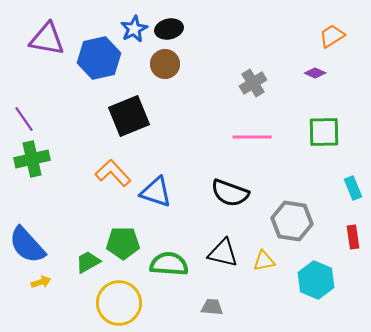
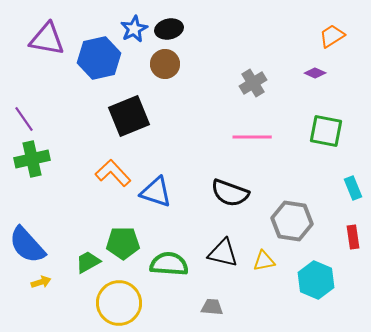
green square: moved 2 px right, 1 px up; rotated 12 degrees clockwise
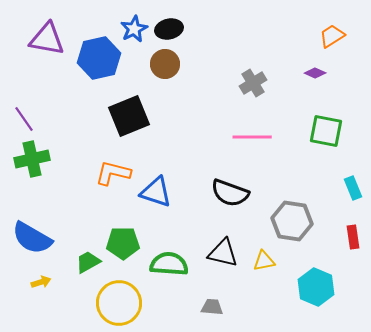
orange L-shape: rotated 33 degrees counterclockwise
blue semicircle: moved 5 px right, 7 px up; rotated 18 degrees counterclockwise
cyan hexagon: moved 7 px down
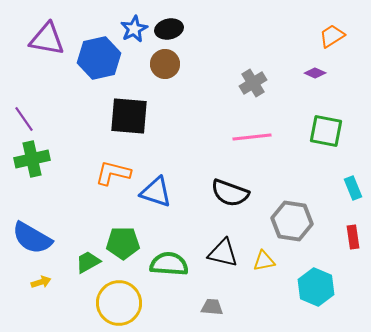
black square: rotated 27 degrees clockwise
pink line: rotated 6 degrees counterclockwise
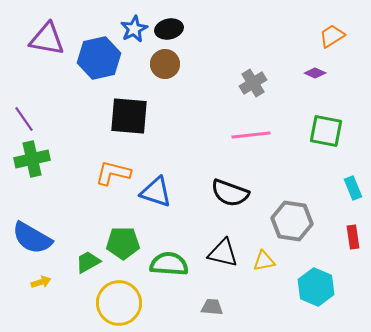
pink line: moved 1 px left, 2 px up
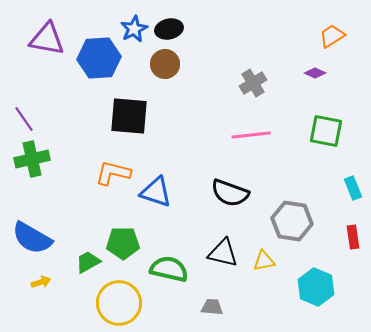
blue hexagon: rotated 9 degrees clockwise
green semicircle: moved 5 px down; rotated 9 degrees clockwise
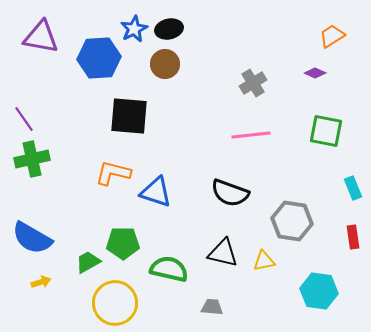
purple triangle: moved 6 px left, 2 px up
cyan hexagon: moved 3 px right, 4 px down; rotated 15 degrees counterclockwise
yellow circle: moved 4 px left
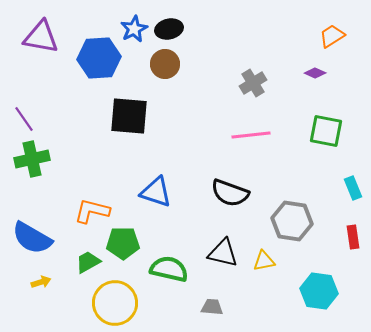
orange L-shape: moved 21 px left, 38 px down
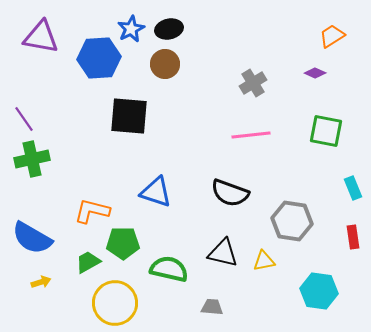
blue star: moved 3 px left
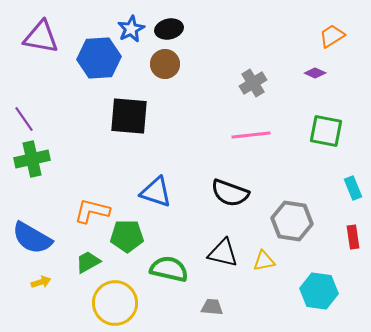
green pentagon: moved 4 px right, 7 px up
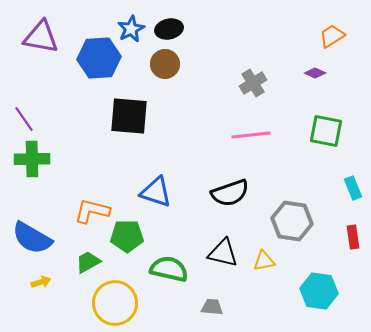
green cross: rotated 12 degrees clockwise
black semicircle: rotated 39 degrees counterclockwise
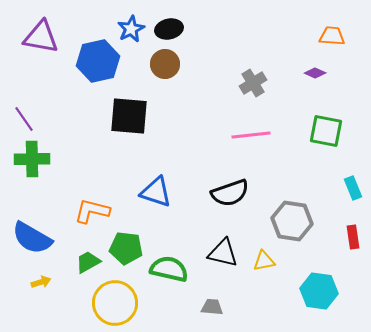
orange trapezoid: rotated 36 degrees clockwise
blue hexagon: moved 1 px left, 3 px down; rotated 9 degrees counterclockwise
green pentagon: moved 1 px left, 12 px down; rotated 8 degrees clockwise
